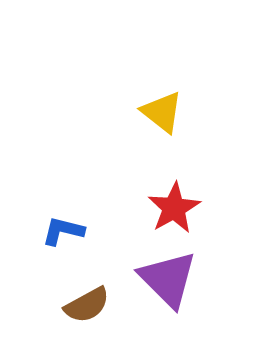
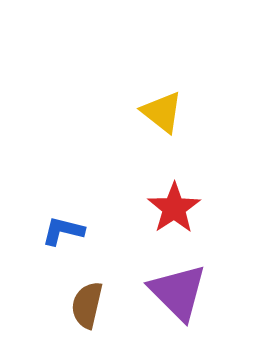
red star: rotated 4 degrees counterclockwise
purple triangle: moved 10 px right, 13 px down
brown semicircle: rotated 132 degrees clockwise
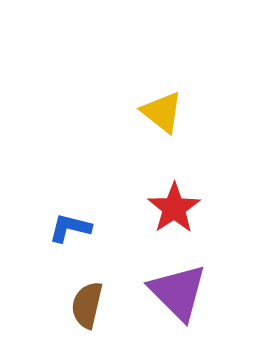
blue L-shape: moved 7 px right, 3 px up
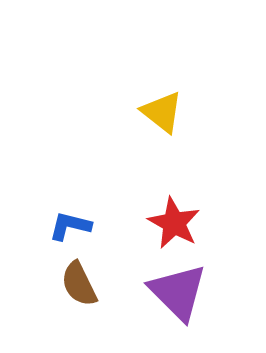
red star: moved 15 px down; rotated 10 degrees counterclockwise
blue L-shape: moved 2 px up
brown semicircle: moved 8 px left, 21 px up; rotated 39 degrees counterclockwise
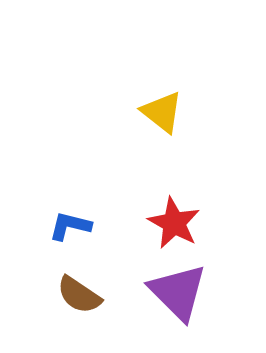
brown semicircle: moved 11 px down; rotated 30 degrees counterclockwise
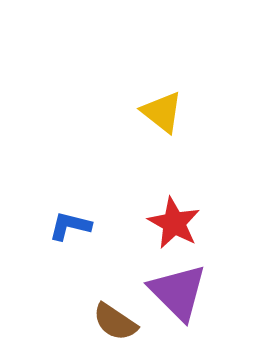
brown semicircle: moved 36 px right, 27 px down
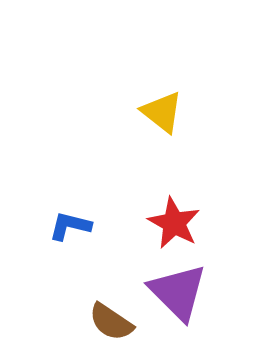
brown semicircle: moved 4 px left
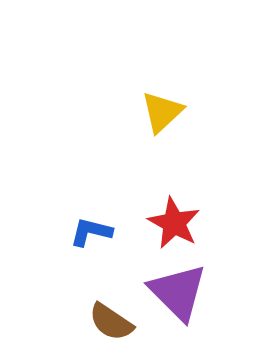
yellow triangle: rotated 39 degrees clockwise
blue L-shape: moved 21 px right, 6 px down
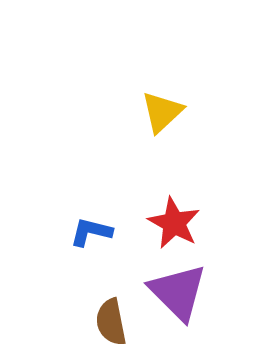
brown semicircle: rotated 45 degrees clockwise
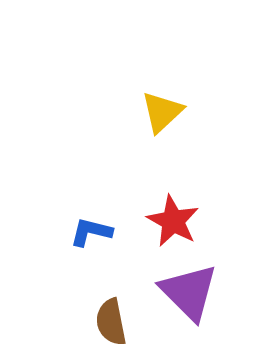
red star: moved 1 px left, 2 px up
purple triangle: moved 11 px right
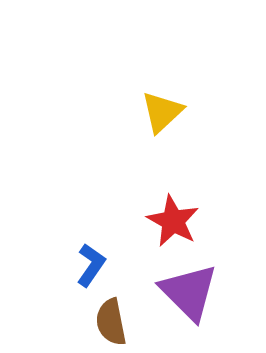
blue L-shape: moved 33 px down; rotated 111 degrees clockwise
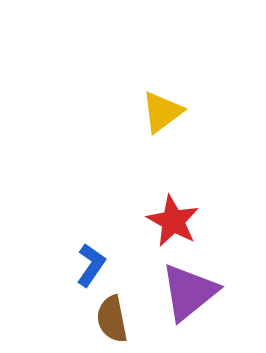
yellow triangle: rotated 6 degrees clockwise
purple triangle: rotated 36 degrees clockwise
brown semicircle: moved 1 px right, 3 px up
